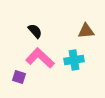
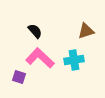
brown triangle: rotated 12 degrees counterclockwise
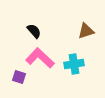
black semicircle: moved 1 px left
cyan cross: moved 4 px down
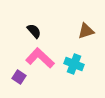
cyan cross: rotated 30 degrees clockwise
purple square: rotated 16 degrees clockwise
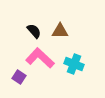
brown triangle: moved 26 px left; rotated 18 degrees clockwise
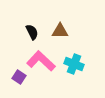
black semicircle: moved 2 px left, 1 px down; rotated 14 degrees clockwise
pink L-shape: moved 1 px right, 3 px down
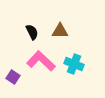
purple square: moved 6 px left
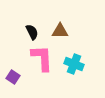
pink L-shape: moved 1 px right, 3 px up; rotated 44 degrees clockwise
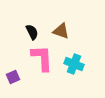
brown triangle: moved 1 px right; rotated 18 degrees clockwise
purple square: rotated 32 degrees clockwise
